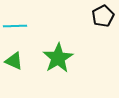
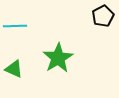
green triangle: moved 8 px down
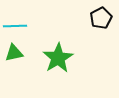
black pentagon: moved 2 px left, 2 px down
green triangle: moved 16 px up; rotated 36 degrees counterclockwise
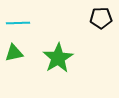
black pentagon: rotated 25 degrees clockwise
cyan line: moved 3 px right, 3 px up
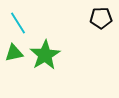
cyan line: rotated 60 degrees clockwise
green star: moved 13 px left, 3 px up
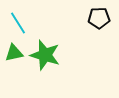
black pentagon: moved 2 px left
green star: rotated 24 degrees counterclockwise
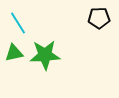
green star: rotated 20 degrees counterclockwise
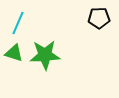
cyan line: rotated 55 degrees clockwise
green triangle: rotated 30 degrees clockwise
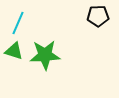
black pentagon: moved 1 px left, 2 px up
green triangle: moved 2 px up
